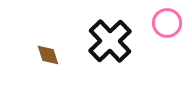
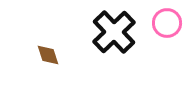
black cross: moved 4 px right, 9 px up
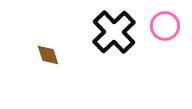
pink circle: moved 2 px left, 3 px down
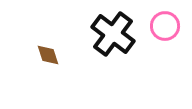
black cross: moved 1 px left, 2 px down; rotated 9 degrees counterclockwise
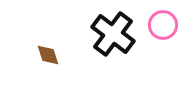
pink circle: moved 2 px left, 1 px up
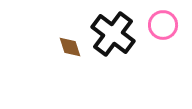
brown diamond: moved 22 px right, 8 px up
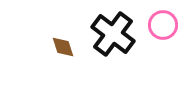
brown diamond: moved 7 px left
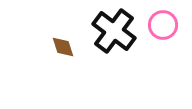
black cross: moved 1 px right, 3 px up
